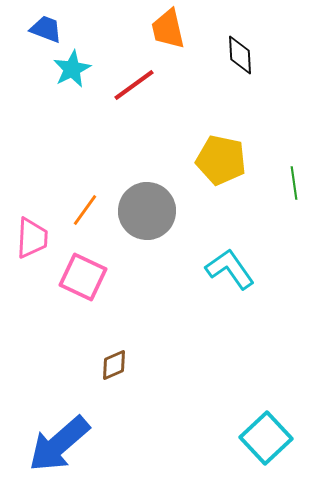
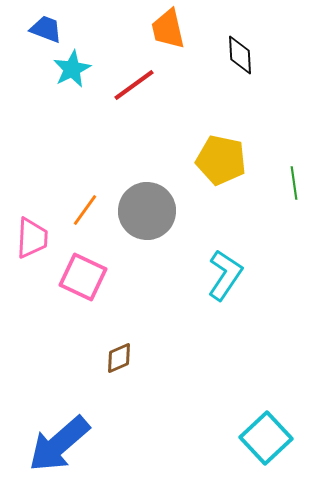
cyan L-shape: moved 5 px left, 6 px down; rotated 69 degrees clockwise
brown diamond: moved 5 px right, 7 px up
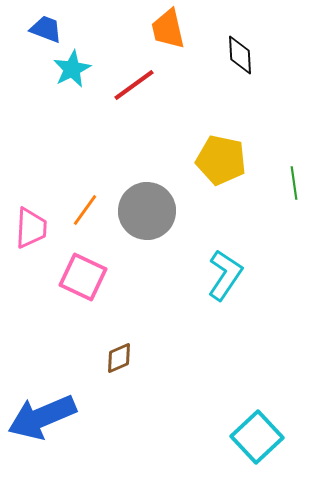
pink trapezoid: moved 1 px left, 10 px up
cyan square: moved 9 px left, 1 px up
blue arrow: moved 17 px left, 27 px up; rotated 18 degrees clockwise
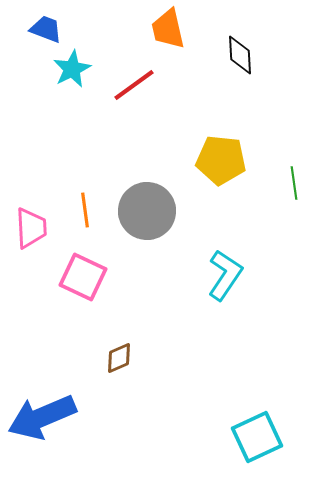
yellow pentagon: rotated 6 degrees counterclockwise
orange line: rotated 44 degrees counterclockwise
pink trapezoid: rotated 6 degrees counterclockwise
cyan square: rotated 18 degrees clockwise
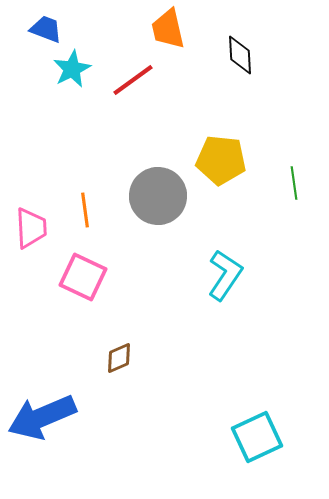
red line: moved 1 px left, 5 px up
gray circle: moved 11 px right, 15 px up
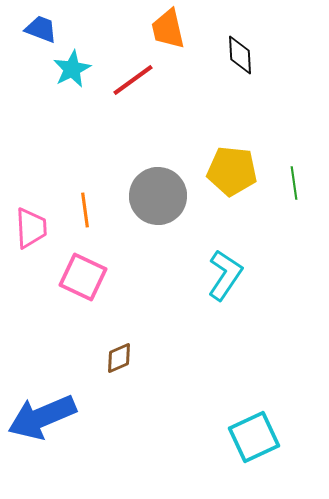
blue trapezoid: moved 5 px left
yellow pentagon: moved 11 px right, 11 px down
cyan square: moved 3 px left
